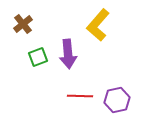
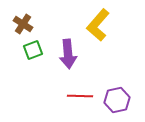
brown cross: rotated 18 degrees counterclockwise
green square: moved 5 px left, 7 px up
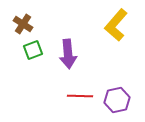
yellow L-shape: moved 18 px right
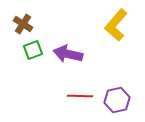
purple arrow: rotated 108 degrees clockwise
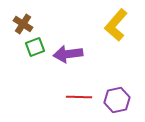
green square: moved 2 px right, 3 px up
purple arrow: rotated 20 degrees counterclockwise
red line: moved 1 px left, 1 px down
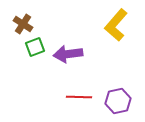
purple hexagon: moved 1 px right, 1 px down
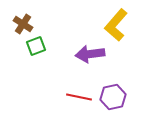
green square: moved 1 px right, 1 px up
purple arrow: moved 22 px right
red line: rotated 10 degrees clockwise
purple hexagon: moved 5 px left, 4 px up
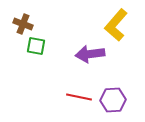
brown cross: rotated 12 degrees counterclockwise
green square: rotated 30 degrees clockwise
purple hexagon: moved 3 px down; rotated 10 degrees clockwise
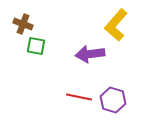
purple hexagon: rotated 20 degrees clockwise
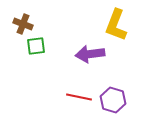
yellow L-shape: rotated 20 degrees counterclockwise
green square: rotated 18 degrees counterclockwise
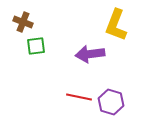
brown cross: moved 2 px up
purple hexagon: moved 2 px left, 2 px down
